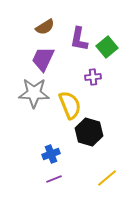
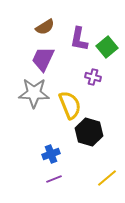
purple cross: rotated 21 degrees clockwise
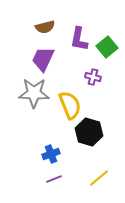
brown semicircle: rotated 18 degrees clockwise
yellow line: moved 8 px left
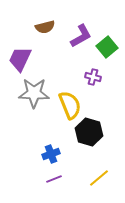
purple L-shape: moved 2 px right, 3 px up; rotated 130 degrees counterclockwise
purple trapezoid: moved 23 px left
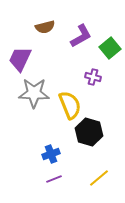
green square: moved 3 px right, 1 px down
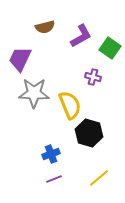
green square: rotated 15 degrees counterclockwise
black hexagon: moved 1 px down
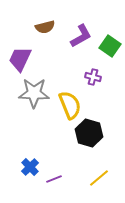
green square: moved 2 px up
blue cross: moved 21 px left, 13 px down; rotated 24 degrees counterclockwise
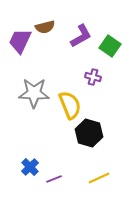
purple trapezoid: moved 18 px up
yellow line: rotated 15 degrees clockwise
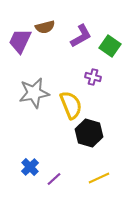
gray star: rotated 12 degrees counterclockwise
yellow semicircle: moved 1 px right
purple line: rotated 21 degrees counterclockwise
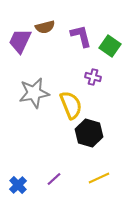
purple L-shape: rotated 75 degrees counterclockwise
blue cross: moved 12 px left, 18 px down
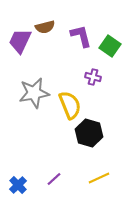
yellow semicircle: moved 1 px left
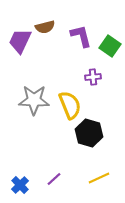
purple cross: rotated 21 degrees counterclockwise
gray star: moved 7 px down; rotated 12 degrees clockwise
blue cross: moved 2 px right
